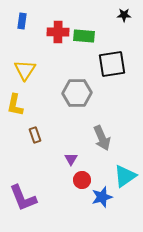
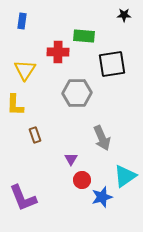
red cross: moved 20 px down
yellow L-shape: rotated 10 degrees counterclockwise
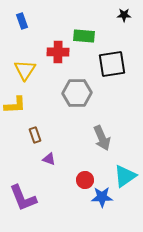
blue rectangle: rotated 28 degrees counterclockwise
yellow L-shape: rotated 95 degrees counterclockwise
purple triangle: moved 22 px left; rotated 40 degrees counterclockwise
red circle: moved 3 px right
blue star: rotated 15 degrees clockwise
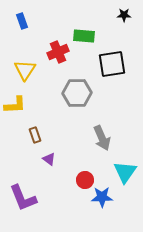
red cross: rotated 25 degrees counterclockwise
purple triangle: rotated 16 degrees clockwise
cyan triangle: moved 4 px up; rotated 20 degrees counterclockwise
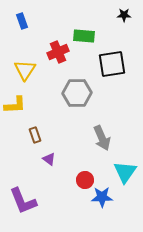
purple L-shape: moved 3 px down
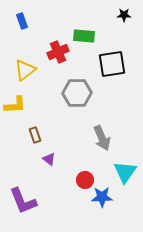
yellow triangle: rotated 20 degrees clockwise
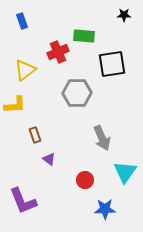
blue star: moved 3 px right, 12 px down
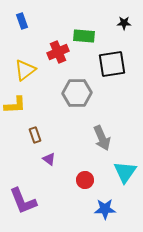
black star: moved 8 px down
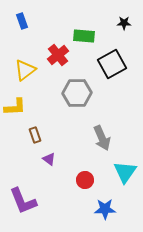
red cross: moved 3 px down; rotated 15 degrees counterclockwise
black square: rotated 20 degrees counterclockwise
yellow L-shape: moved 2 px down
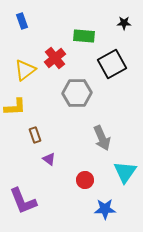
red cross: moved 3 px left, 3 px down
